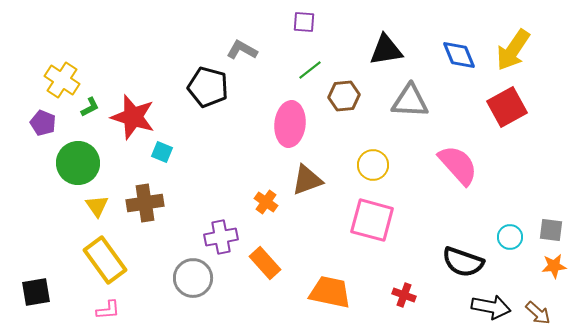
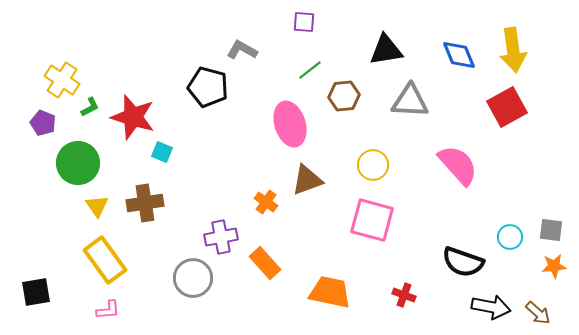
yellow arrow: rotated 42 degrees counterclockwise
pink ellipse: rotated 24 degrees counterclockwise
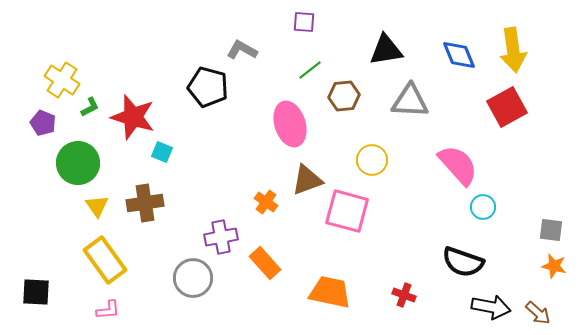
yellow circle: moved 1 px left, 5 px up
pink square: moved 25 px left, 9 px up
cyan circle: moved 27 px left, 30 px up
orange star: rotated 20 degrees clockwise
black square: rotated 12 degrees clockwise
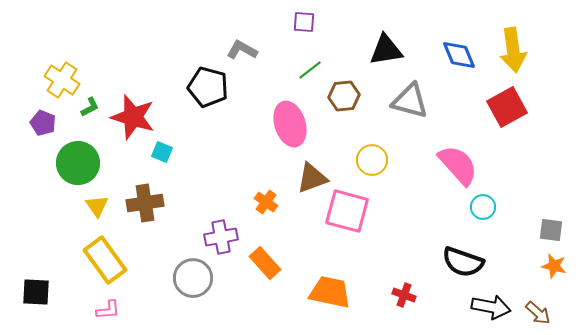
gray triangle: rotated 12 degrees clockwise
brown triangle: moved 5 px right, 2 px up
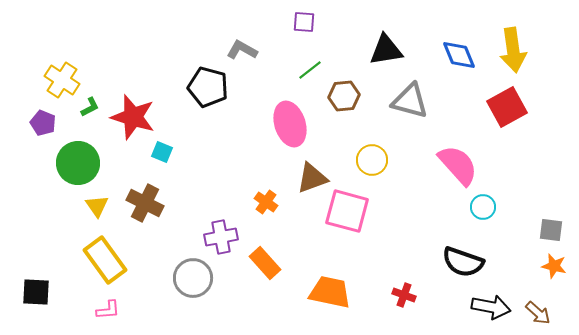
brown cross: rotated 36 degrees clockwise
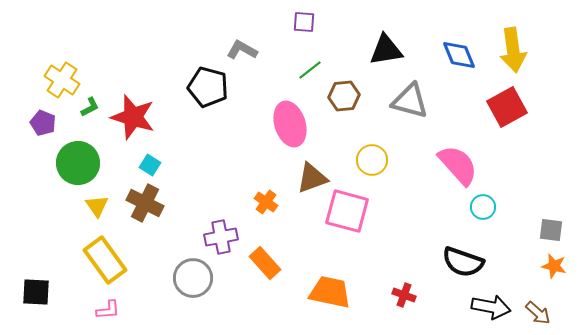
cyan square: moved 12 px left, 13 px down; rotated 10 degrees clockwise
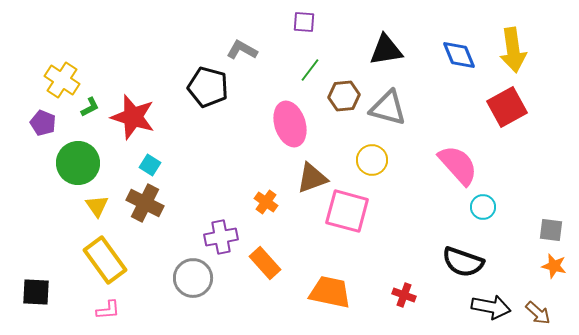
green line: rotated 15 degrees counterclockwise
gray triangle: moved 22 px left, 7 px down
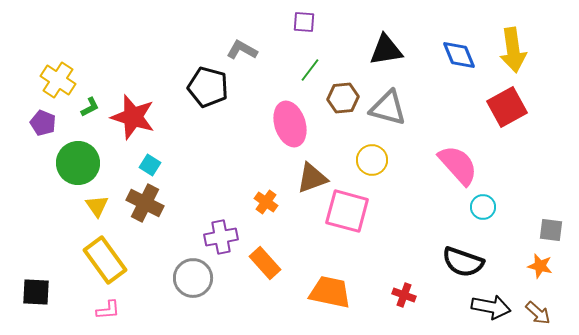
yellow cross: moved 4 px left
brown hexagon: moved 1 px left, 2 px down
orange star: moved 14 px left
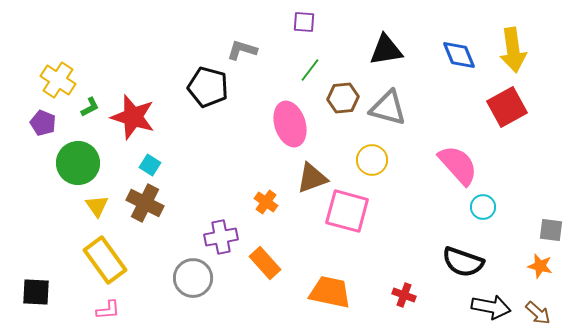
gray L-shape: rotated 12 degrees counterclockwise
